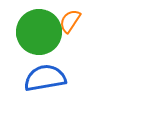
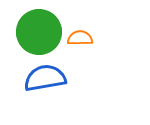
orange semicircle: moved 10 px right, 17 px down; rotated 55 degrees clockwise
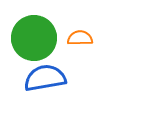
green circle: moved 5 px left, 6 px down
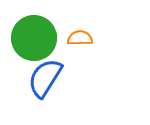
blue semicircle: rotated 48 degrees counterclockwise
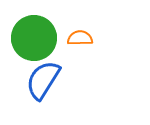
blue semicircle: moved 2 px left, 2 px down
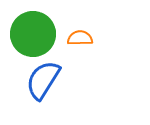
green circle: moved 1 px left, 4 px up
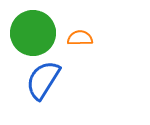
green circle: moved 1 px up
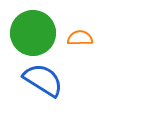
blue semicircle: rotated 90 degrees clockwise
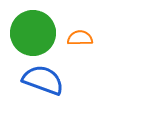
blue semicircle: rotated 12 degrees counterclockwise
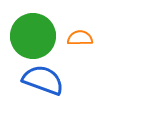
green circle: moved 3 px down
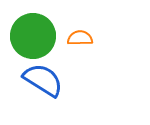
blue semicircle: rotated 12 degrees clockwise
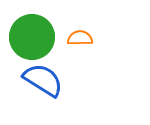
green circle: moved 1 px left, 1 px down
